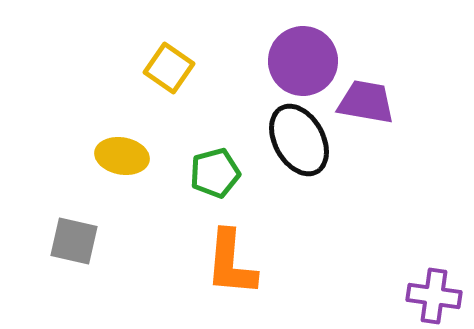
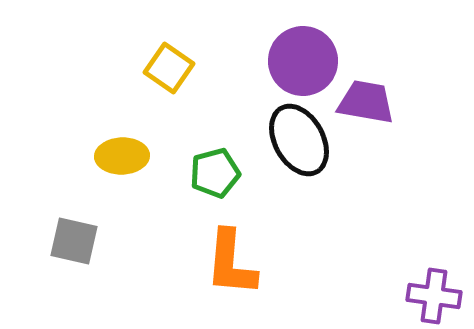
yellow ellipse: rotated 12 degrees counterclockwise
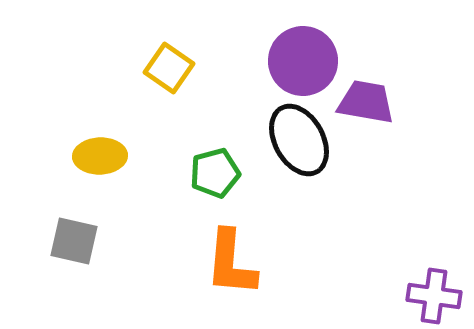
yellow ellipse: moved 22 px left
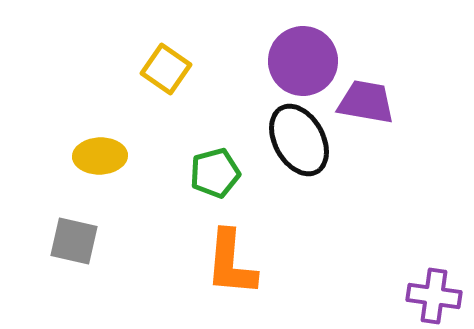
yellow square: moved 3 px left, 1 px down
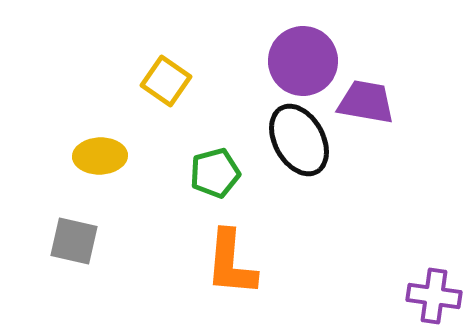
yellow square: moved 12 px down
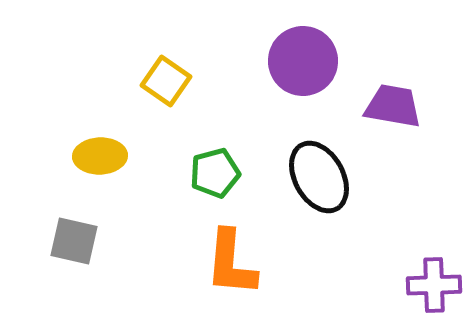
purple trapezoid: moved 27 px right, 4 px down
black ellipse: moved 20 px right, 37 px down
purple cross: moved 11 px up; rotated 10 degrees counterclockwise
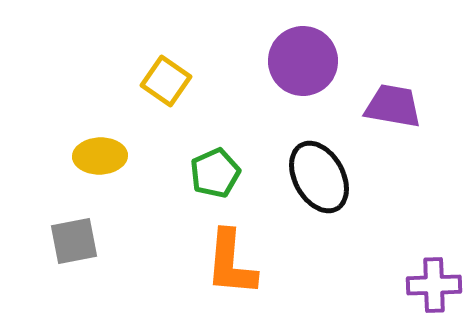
green pentagon: rotated 9 degrees counterclockwise
gray square: rotated 24 degrees counterclockwise
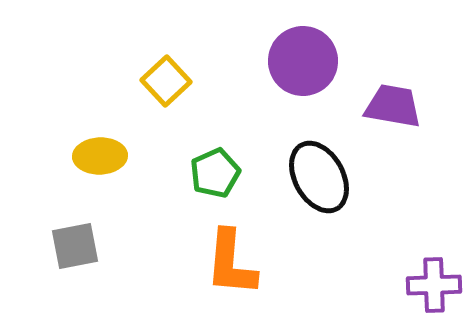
yellow square: rotated 12 degrees clockwise
gray square: moved 1 px right, 5 px down
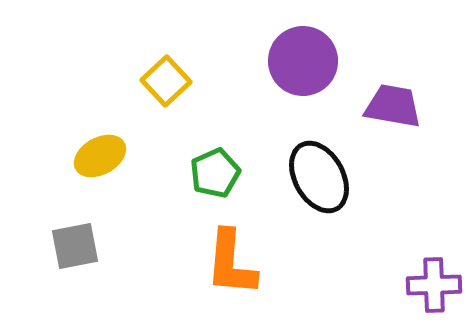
yellow ellipse: rotated 27 degrees counterclockwise
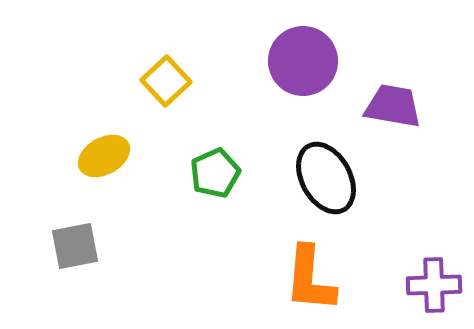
yellow ellipse: moved 4 px right
black ellipse: moved 7 px right, 1 px down
orange L-shape: moved 79 px right, 16 px down
